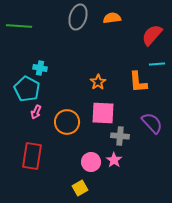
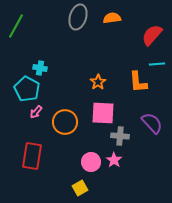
green line: moved 3 px left; rotated 65 degrees counterclockwise
pink arrow: rotated 16 degrees clockwise
orange circle: moved 2 px left
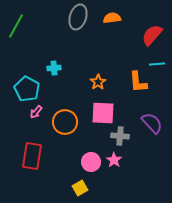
cyan cross: moved 14 px right; rotated 16 degrees counterclockwise
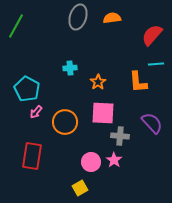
cyan line: moved 1 px left
cyan cross: moved 16 px right
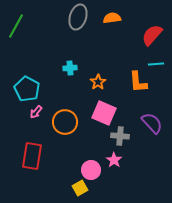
pink square: moved 1 px right; rotated 20 degrees clockwise
pink circle: moved 8 px down
